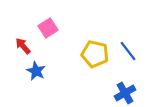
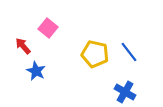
pink square: rotated 18 degrees counterclockwise
blue line: moved 1 px right, 1 px down
blue cross: moved 1 px up; rotated 30 degrees counterclockwise
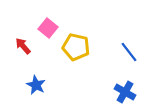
yellow pentagon: moved 19 px left, 7 px up
blue star: moved 14 px down
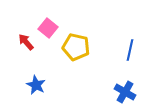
red arrow: moved 3 px right, 4 px up
blue line: moved 1 px right, 2 px up; rotated 50 degrees clockwise
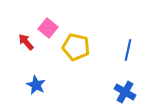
blue line: moved 2 px left
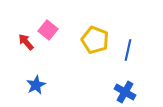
pink square: moved 2 px down
yellow pentagon: moved 19 px right, 7 px up; rotated 8 degrees clockwise
blue star: rotated 18 degrees clockwise
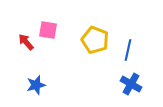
pink square: rotated 30 degrees counterclockwise
blue star: rotated 12 degrees clockwise
blue cross: moved 6 px right, 8 px up
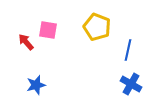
yellow pentagon: moved 2 px right, 13 px up
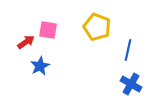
red arrow: rotated 96 degrees clockwise
blue star: moved 4 px right, 19 px up; rotated 12 degrees counterclockwise
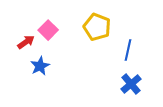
pink square: rotated 36 degrees clockwise
blue cross: rotated 20 degrees clockwise
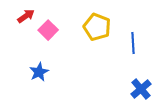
red arrow: moved 26 px up
blue line: moved 5 px right, 7 px up; rotated 15 degrees counterclockwise
blue star: moved 1 px left, 6 px down
blue cross: moved 10 px right, 5 px down
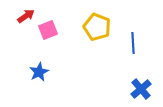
pink square: rotated 24 degrees clockwise
